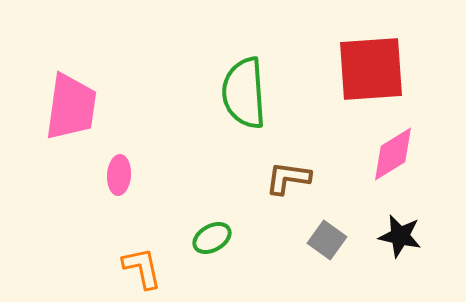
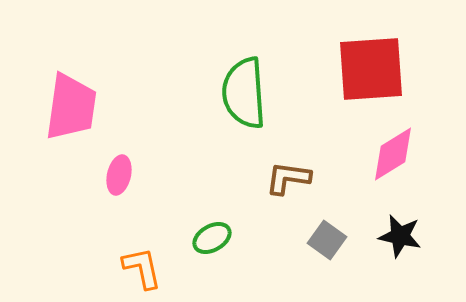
pink ellipse: rotated 9 degrees clockwise
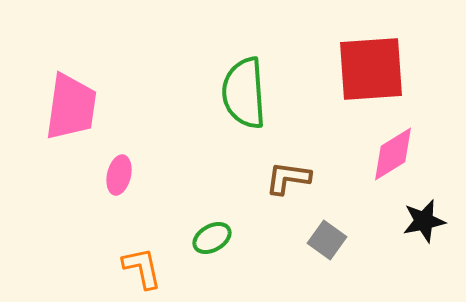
black star: moved 24 px right, 15 px up; rotated 24 degrees counterclockwise
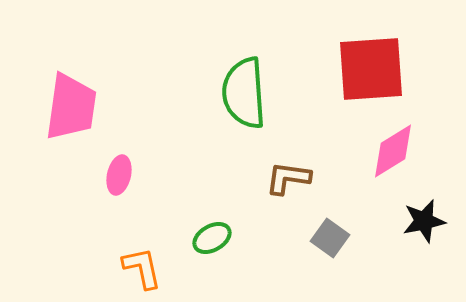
pink diamond: moved 3 px up
gray square: moved 3 px right, 2 px up
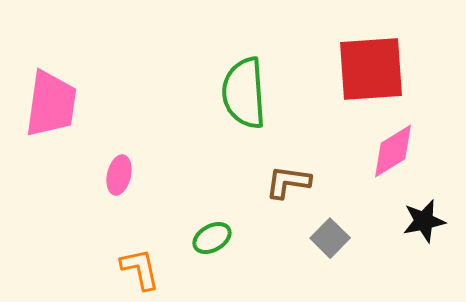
pink trapezoid: moved 20 px left, 3 px up
brown L-shape: moved 4 px down
gray square: rotated 9 degrees clockwise
orange L-shape: moved 2 px left, 1 px down
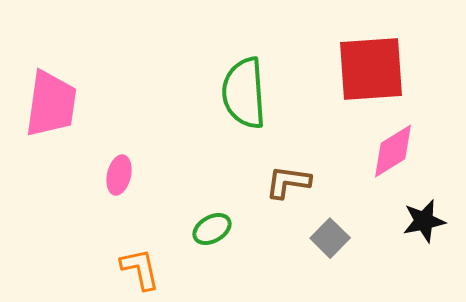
green ellipse: moved 9 px up
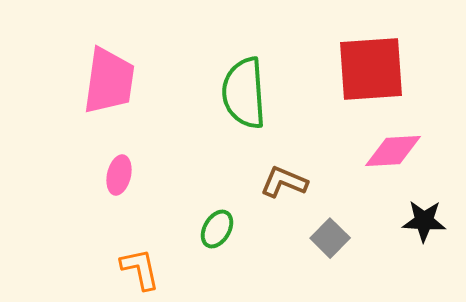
pink trapezoid: moved 58 px right, 23 px up
pink diamond: rotated 28 degrees clockwise
brown L-shape: moved 4 px left; rotated 15 degrees clockwise
black star: rotated 15 degrees clockwise
green ellipse: moved 5 px right; rotated 30 degrees counterclockwise
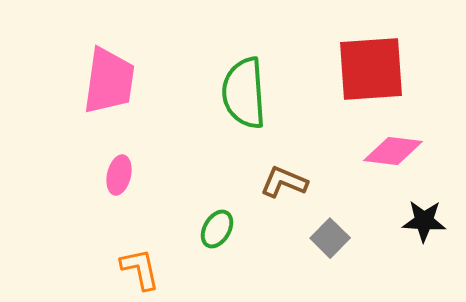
pink diamond: rotated 10 degrees clockwise
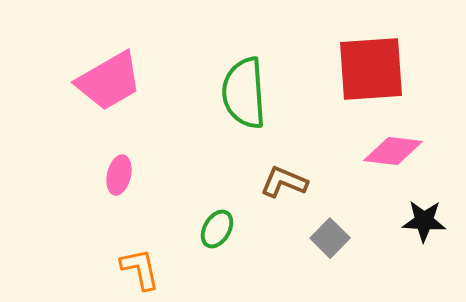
pink trapezoid: rotated 52 degrees clockwise
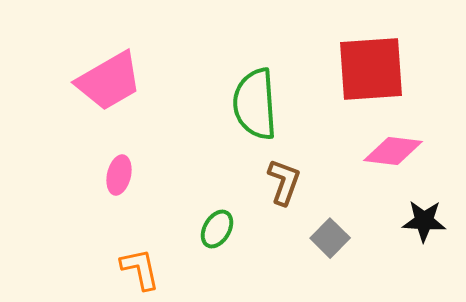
green semicircle: moved 11 px right, 11 px down
brown L-shape: rotated 87 degrees clockwise
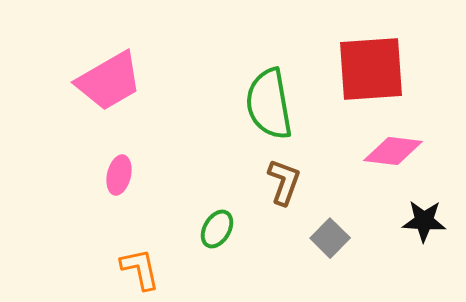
green semicircle: moved 14 px right; rotated 6 degrees counterclockwise
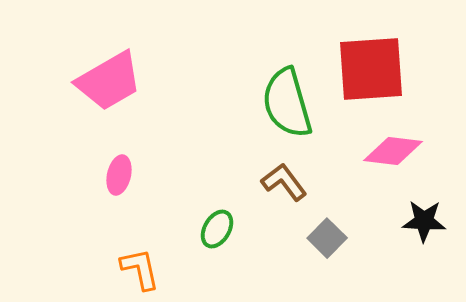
green semicircle: moved 18 px right, 1 px up; rotated 6 degrees counterclockwise
brown L-shape: rotated 57 degrees counterclockwise
gray square: moved 3 px left
